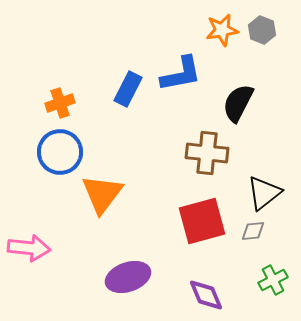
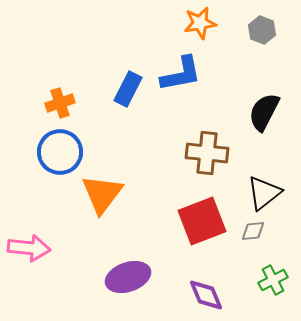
orange star: moved 22 px left, 7 px up
black semicircle: moved 26 px right, 9 px down
red square: rotated 6 degrees counterclockwise
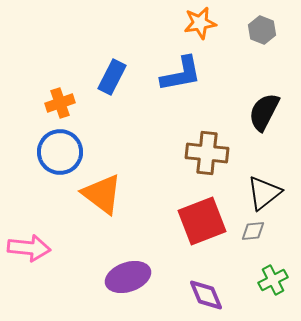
blue rectangle: moved 16 px left, 12 px up
orange triangle: rotated 30 degrees counterclockwise
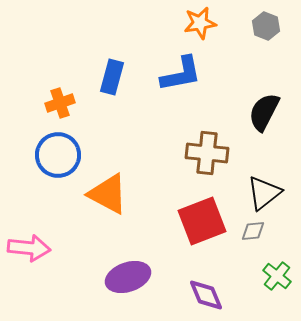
gray hexagon: moved 4 px right, 4 px up
blue rectangle: rotated 12 degrees counterclockwise
blue circle: moved 2 px left, 3 px down
orange triangle: moved 6 px right; rotated 9 degrees counterclockwise
green cross: moved 4 px right, 4 px up; rotated 24 degrees counterclockwise
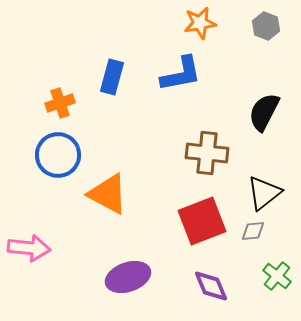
purple diamond: moved 5 px right, 9 px up
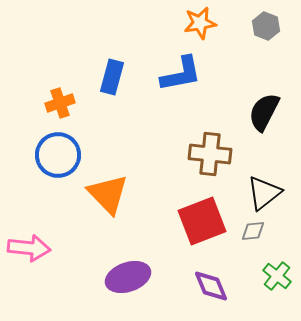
brown cross: moved 3 px right, 1 px down
orange triangle: rotated 18 degrees clockwise
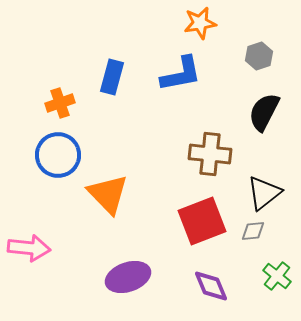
gray hexagon: moved 7 px left, 30 px down; rotated 20 degrees clockwise
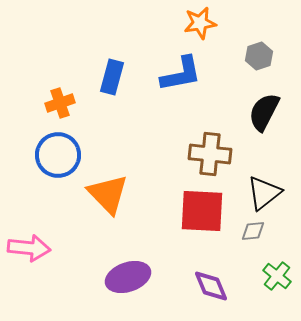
red square: moved 10 px up; rotated 24 degrees clockwise
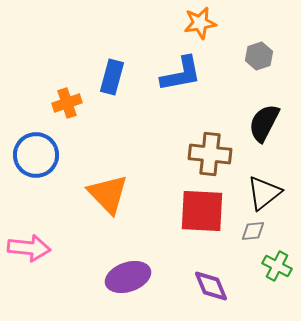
orange cross: moved 7 px right
black semicircle: moved 11 px down
blue circle: moved 22 px left
green cross: moved 10 px up; rotated 12 degrees counterclockwise
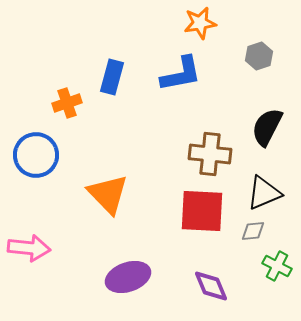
black semicircle: moved 3 px right, 4 px down
black triangle: rotated 15 degrees clockwise
